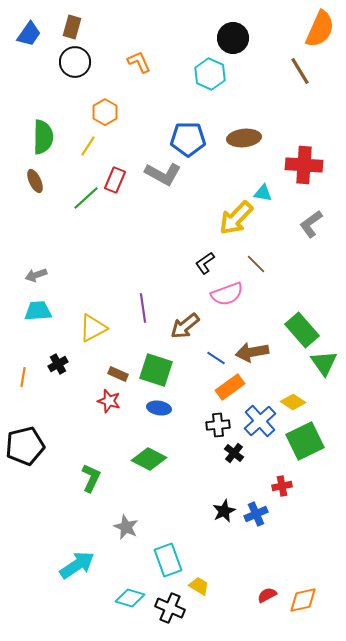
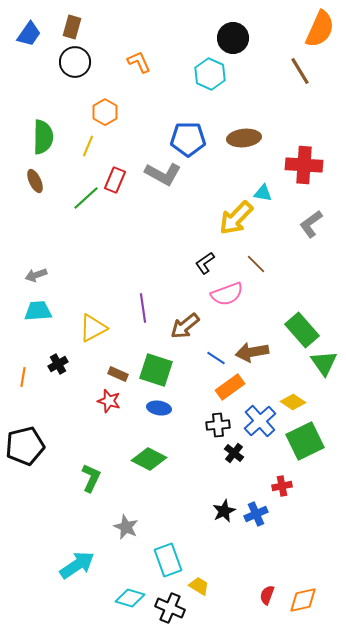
yellow line at (88, 146): rotated 10 degrees counterclockwise
red semicircle at (267, 595): rotated 42 degrees counterclockwise
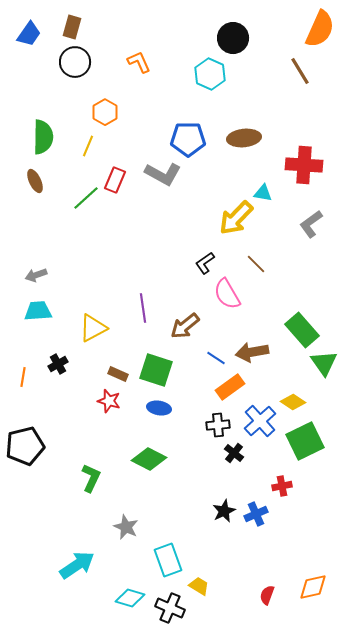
pink semicircle at (227, 294): rotated 80 degrees clockwise
orange diamond at (303, 600): moved 10 px right, 13 px up
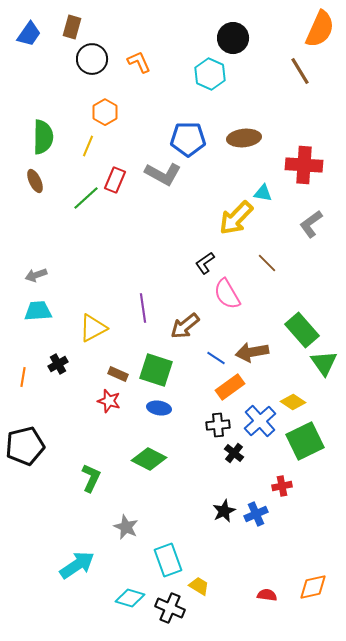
black circle at (75, 62): moved 17 px right, 3 px up
brown line at (256, 264): moved 11 px right, 1 px up
red semicircle at (267, 595): rotated 78 degrees clockwise
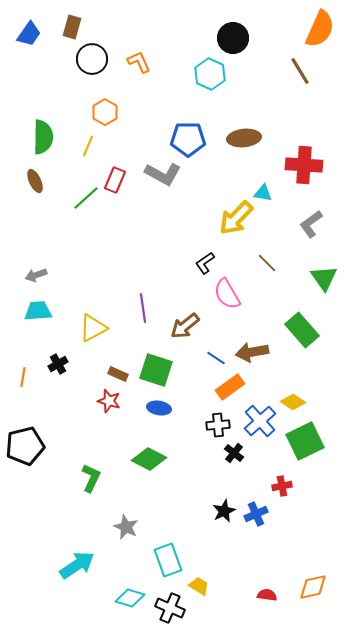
green triangle at (324, 363): moved 85 px up
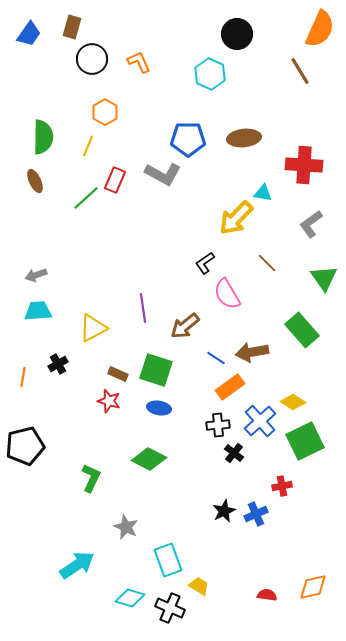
black circle at (233, 38): moved 4 px right, 4 px up
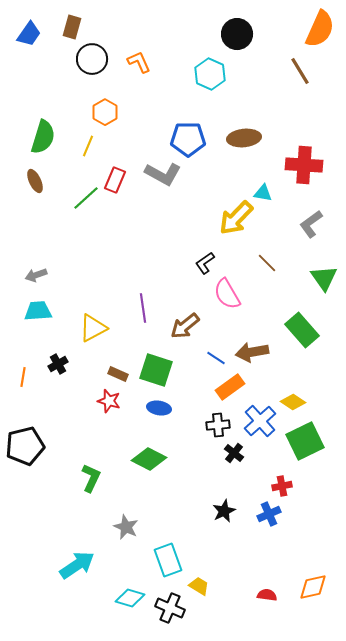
green semicircle at (43, 137): rotated 16 degrees clockwise
blue cross at (256, 514): moved 13 px right
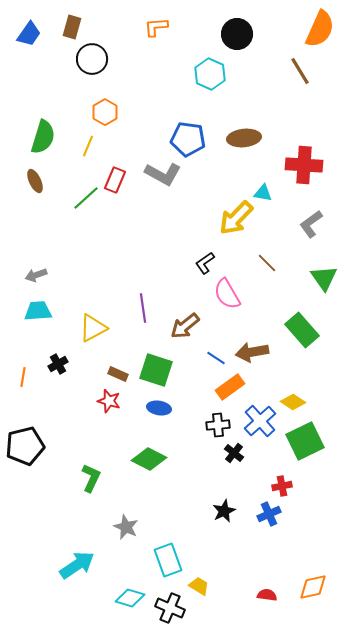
orange L-shape at (139, 62): moved 17 px right, 35 px up; rotated 70 degrees counterclockwise
blue pentagon at (188, 139): rotated 8 degrees clockwise
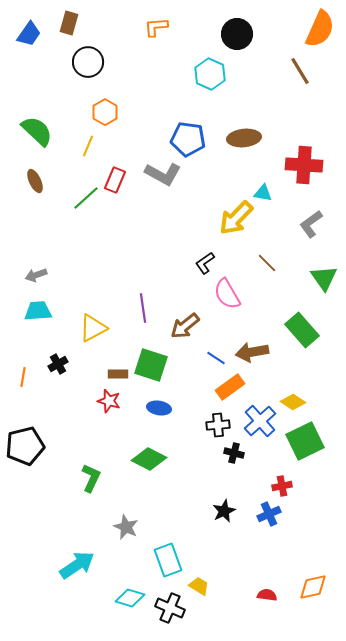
brown rectangle at (72, 27): moved 3 px left, 4 px up
black circle at (92, 59): moved 4 px left, 3 px down
green semicircle at (43, 137): moved 6 px left, 6 px up; rotated 64 degrees counterclockwise
green square at (156, 370): moved 5 px left, 5 px up
brown rectangle at (118, 374): rotated 24 degrees counterclockwise
black cross at (234, 453): rotated 24 degrees counterclockwise
